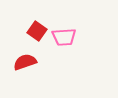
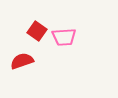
red semicircle: moved 3 px left, 1 px up
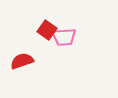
red square: moved 10 px right, 1 px up
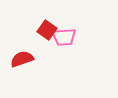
red semicircle: moved 2 px up
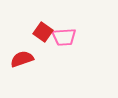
red square: moved 4 px left, 2 px down
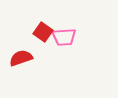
red semicircle: moved 1 px left, 1 px up
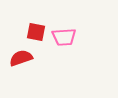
red square: moved 7 px left; rotated 24 degrees counterclockwise
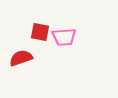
red square: moved 4 px right
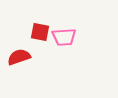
red semicircle: moved 2 px left, 1 px up
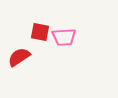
red semicircle: rotated 15 degrees counterclockwise
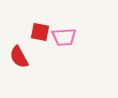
red semicircle: rotated 85 degrees counterclockwise
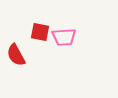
red semicircle: moved 3 px left, 2 px up
